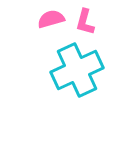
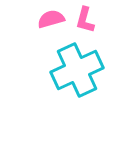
pink L-shape: moved 2 px up
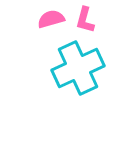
cyan cross: moved 1 px right, 2 px up
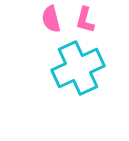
pink semicircle: rotated 88 degrees counterclockwise
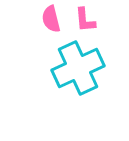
pink L-shape: rotated 20 degrees counterclockwise
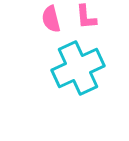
pink L-shape: moved 1 px right, 3 px up
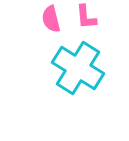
cyan cross: rotated 33 degrees counterclockwise
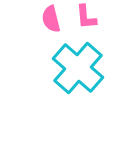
cyan cross: rotated 9 degrees clockwise
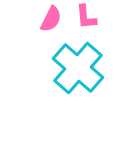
pink semicircle: rotated 140 degrees counterclockwise
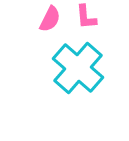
pink semicircle: moved 1 px left
